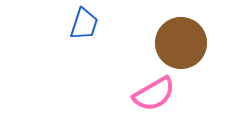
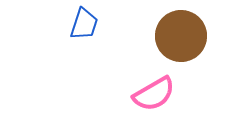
brown circle: moved 7 px up
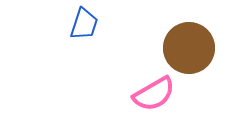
brown circle: moved 8 px right, 12 px down
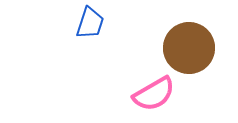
blue trapezoid: moved 6 px right, 1 px up
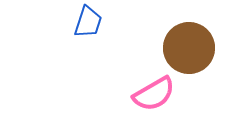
blue trapezoid: moved 2 px left, 1 px up
